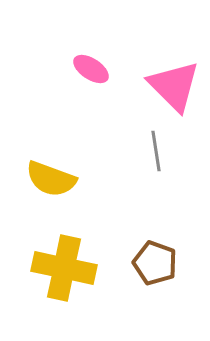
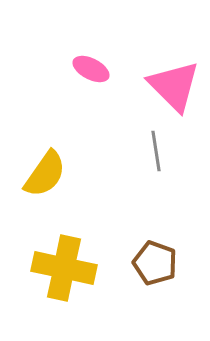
pink ellipse: rotated 6 degrees counterclockwise
yellow semicircle: moved 6 px left, 5 px up; rotated 75 degrees counterclockwise
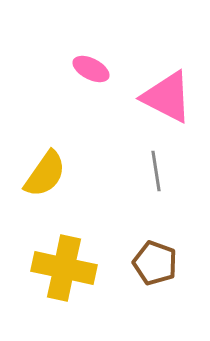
pink triangle: moved 7 px left, 11 px down; rotated 18 degrees counterclockwise
gray line: moved 20 px down
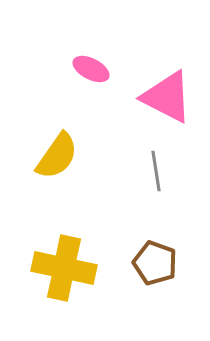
yellow semicircle: moved 12 px right, 18 px up
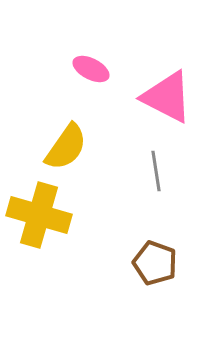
yellow semicircle: moved 9 px right, 9 px up
yellow cross: moved 25 px left, 53 px up; rotated 4 degrees clockwise
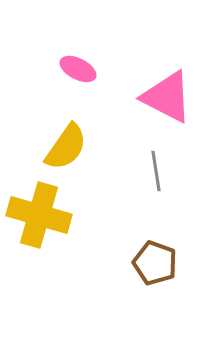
pink ellipse: moved 13 px left
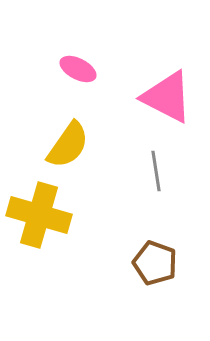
yellow semicircle: moved 2 px right, 2 px up
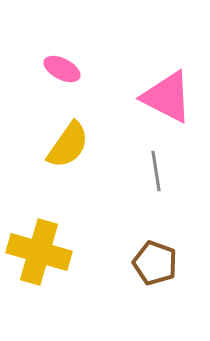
pink ellipse: moved 16 px left
yellow cross: moved 37 px down
